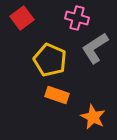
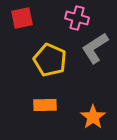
red square: rotated 25 degrees clockwise
orange rectangle: moved 12 px left, 10 px down; rotated 20 degrees counterclockwise
orange star: rotated 10 degrees clockwise
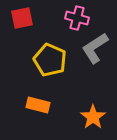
orange rectangle: moved 7 px left; rotated 15 degrees clockwise
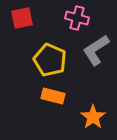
gray L-shape: moved 1 px right, 2 px down
orange rectangle: moved 15 px right, 9 px up
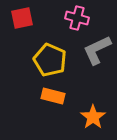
gray L-shape: moved 1 px right; rotated 8 degrees clockwise
